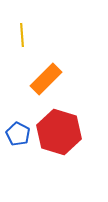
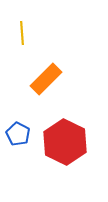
yellow line: moved 2 px up
red hexagon: moved 6 px right, 10 px down; rotated 9 degrees clockwise
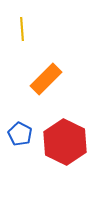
yellow line: moved 4 px up
blue pentagon: moved 2 px right
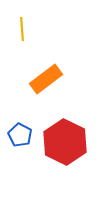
orange rectangle: rotated 8 degrees clockwise
blue pentagon: moved 1 px down
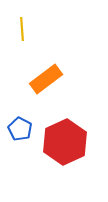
blue pentagon: moved 6 px up
red hexagon: rotated 9 degrees clockwise
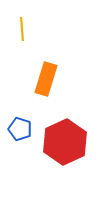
orange rectangle: rotated 36 degrees counterclockwise
blue pentagon: rotated 10 degrees counterclockwise
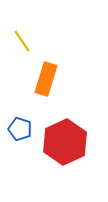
yellow line: moved 12 px down; rotated 30 degrees counterclockwise
